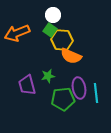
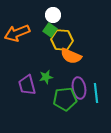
green star: moved 2 px left, 1 px down
green pentagon: moved 2 px right
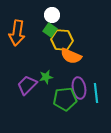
white circle: moved 1 px left
orange arrow: rotated 60 degrees counterclockwise
purple trapezoid: rotated 60 degrees clockwise
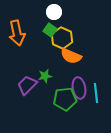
white circle: moved 2 px right, 3 px up
orange arrow: rotated 20 degrees counterclockwise
yellow hexagon: moved 2 px up; rotated 20 degrees clockwise
green star: moved 1 px left, 1 px up
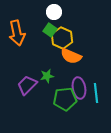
green star: moved 2 px right
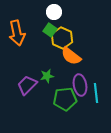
orange semicircle: rotated 15 degrees clockwise
purple ellipse: moved 1 px right, 3 px up
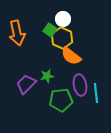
white circle: moved 9 px right, 7 px down
purple trapezoid: moved 1 px left, 1 px up
green pentagon: moved 4 px left, 1 px down
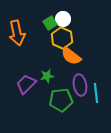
green square: moved 7 px up; rotated 24 degrees clockwise
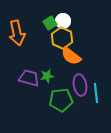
white circle: moved 2 px down
purple trapezoid: moved 3 px right, 6 px up; rotated 60 degrees clockwise
